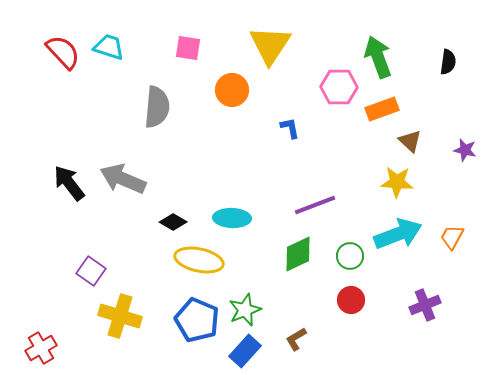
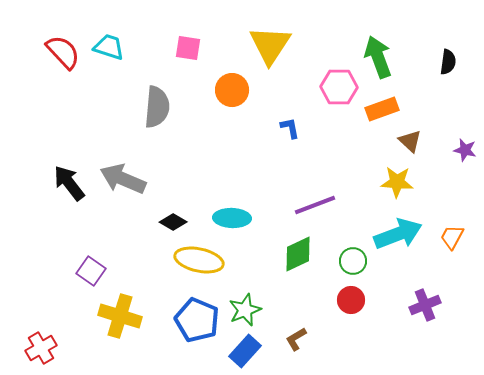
green circle: moved 3 px right, 5 px down
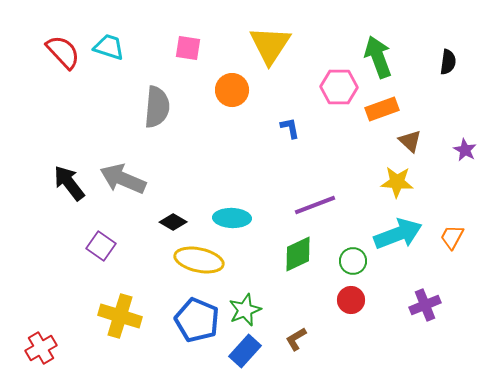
purple star: rotated 15 degrees clockwise
purple square: moved 10 px right, 25 px up
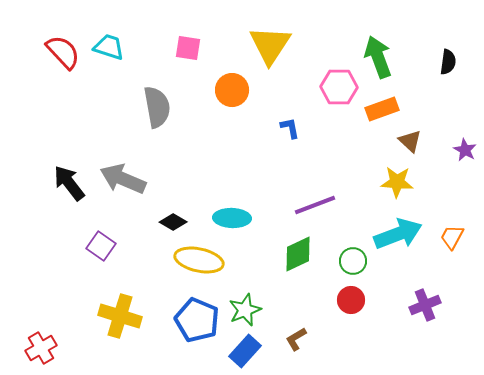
gray semicircle: rotated 15 degrees counterclockwise
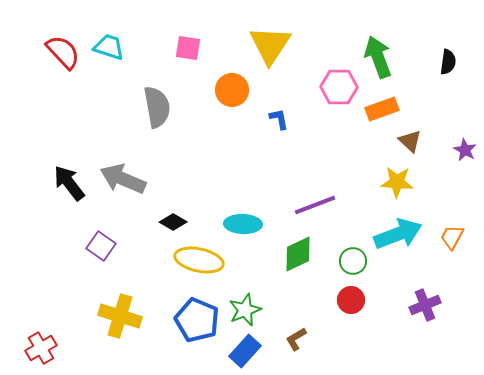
blue L-shape: moved 11 px left, 9 px up
cyan ellipse: moved 11 px right, 6 px down
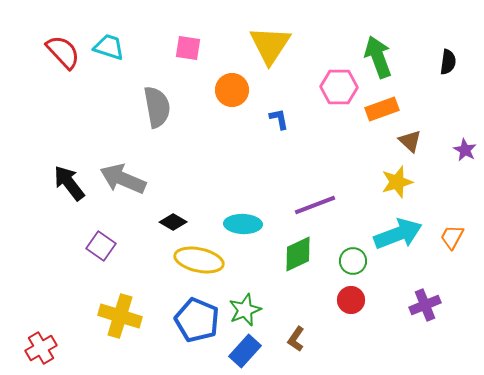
yellow star: rotated 20 degrees counterclockwise
brown L-shape: rotated 25 degrees counterclockwise
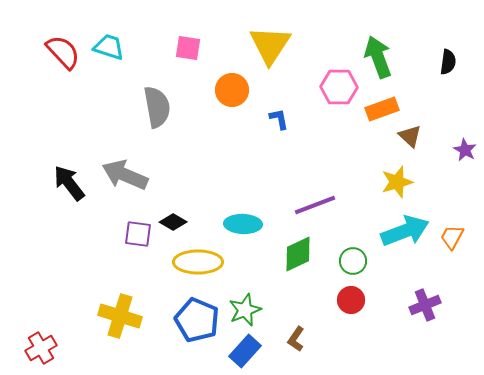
brown triangle: moved 5 px up
gray arrow: moved 2 px right, 4 px up
cyan arrow: moved 7 px right, 3 px up
purple square: moved 37 px right, 12 px up; rotated 28 degrees counterclockwise
yellow ellipse: moved 1 px left, 2 px down; rotated 12 degrees counterclockwise
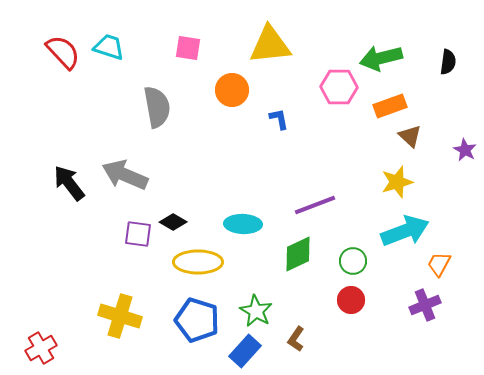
yellow triangle: rotated 51 degrees clockwise
green arrow: moved 3 px right, 1 px down; rotated 84 degrees counterclockwise
orange rectangle: moved 8 px right, 3 px up
orange trapezoid: moved 13 px left, 27 px down
green star: moved 11 px right, 1 px down; rotated 20 degrees counterclockwise
blue pentagon: rotated 6 degrees counterclockwise
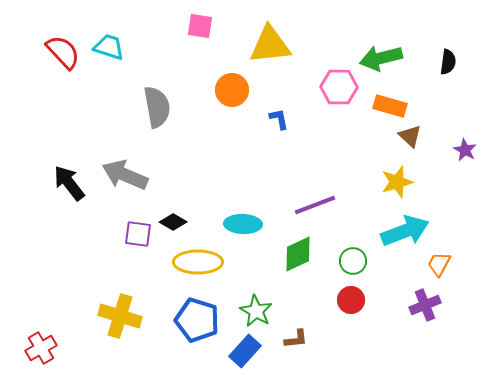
pink square: moved 12 px right, 22 px up
orange rectangle: rotated 36 degrees clockwise
brown L-shape: rotated 130 degrees counterclockwise
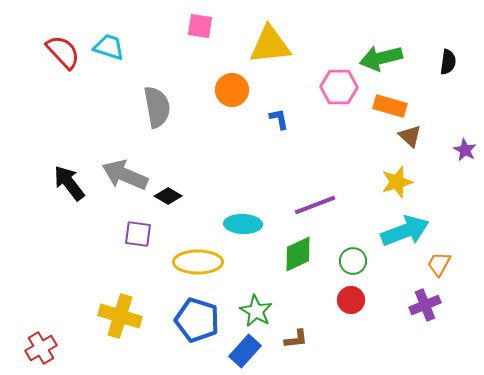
black diamond: moved 5 px left, 26 px up
